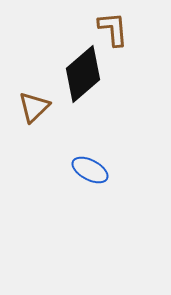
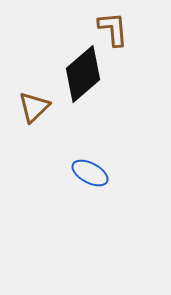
blue ellipse: moved 3 px down
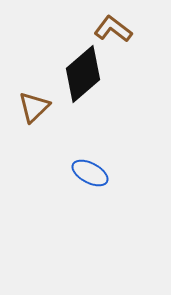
brown L-shape: rotated 48 degrees counterclockwise
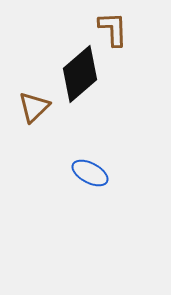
brown L-shape: rotated 51 degrees clockwise
black diamond: moved 3 px left
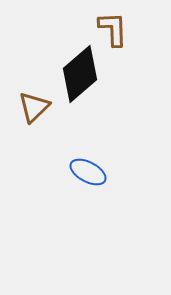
blue ellipse: moved 2 px left, 1 px up
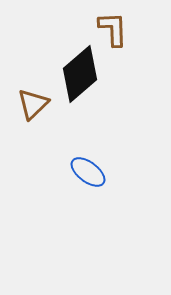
brown triangle: moved 1 px left, 3 px up
blue ellipse: rotated 9 degrees clockwise
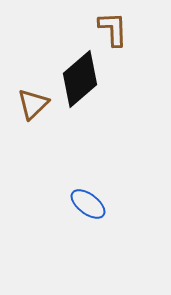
black diamond: moved 5 px down
blue ellipse: moved 32 px down
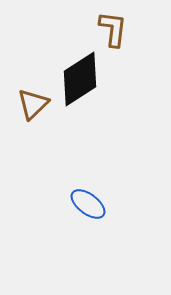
brown L-shape: rotated 9 degrees clockwise
black diamond: rotated 8 degrees clockwise
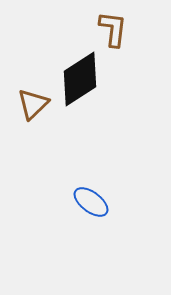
blue ellipse: moved 3 px right, 2 px up
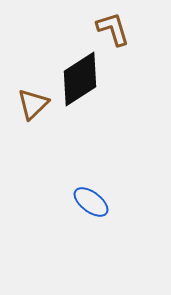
brown L-shape: rotated 24 degrees counterclockwise
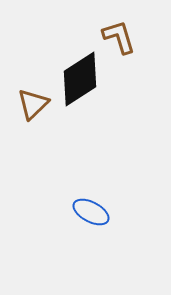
brown L-shape: moved 6 px right, 8 px down
blue ellipse: moved 10 px down; rotated 9 degrees counterclockwise
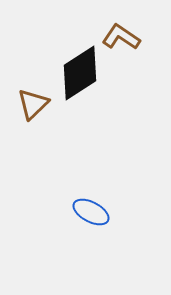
brown L-shape: moved 2 px right; rotated 39 degrees counterclockwise
black diamond: moved 6 px up
